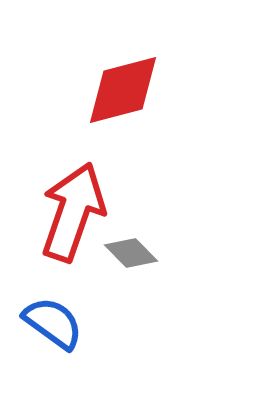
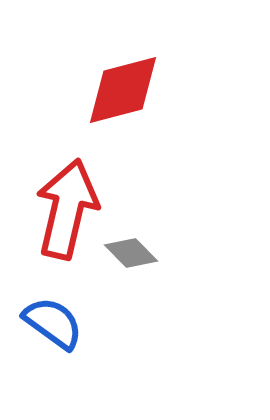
red arrow: moved 6 px left, 3 px up; rotated 6 degrees counterclockwise
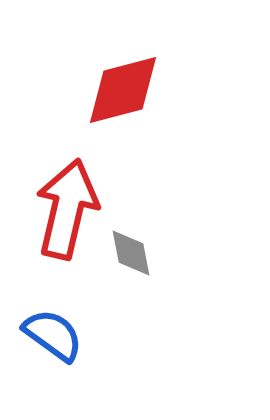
gray diamond: rotated 34 degrees clockwise
blue semicircle: moved 12 px down
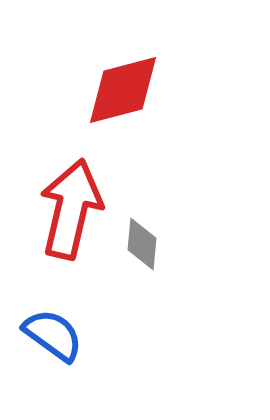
red arrow: moved 4 px right
gray diamond: moved 11 px right, 9 px up; rotated 16 degrees clockwise
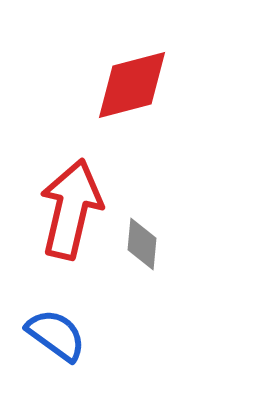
red diamond: moved 9 px right, 5 px up
blue semicircle: moved 3 px right
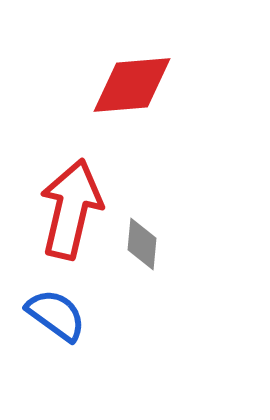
red diamond: rotated 10 degrees clockwise
blue semicircle: moved 20 px up
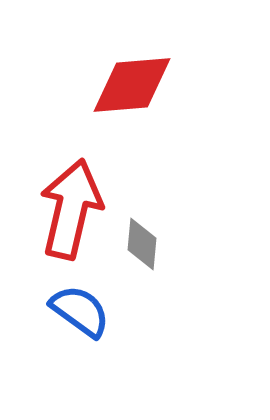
blue semicircle: moved 24 px right, 4 px up
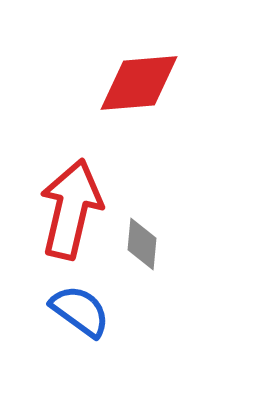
red diamond: moved 7 px right, 2 px up
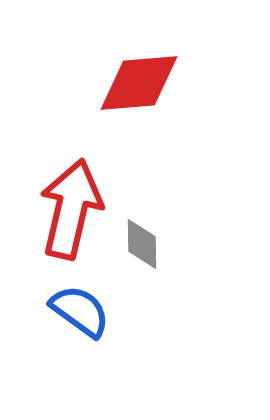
gray diamond: rotated 6 degrees counterclockwise
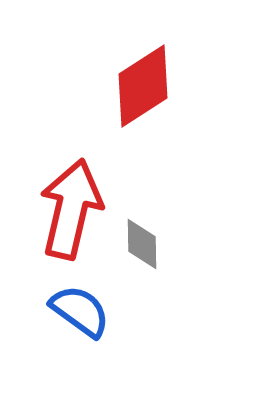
red diamond: moved 4 px right, 3 px down; rotated 28 degrees counterclockwise
